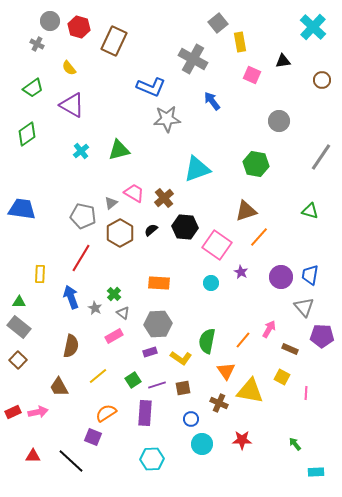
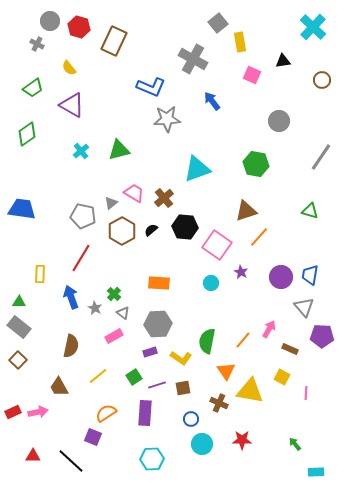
brown hexagon at (120, 233): moved 2 px right, 2 px up
green square at (133, 380): moved 1 px right, 3 px up
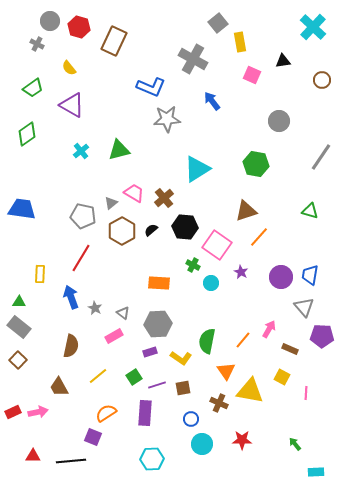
cyan triangle at (197, 169): rotated 12 degrees counterclockwise
green cross at (114, 294): moved 79 px right, 29 px up; rotated 16 degrees counterclockwise
black line at (71, 461): rotated 48 degrees counterclockwise
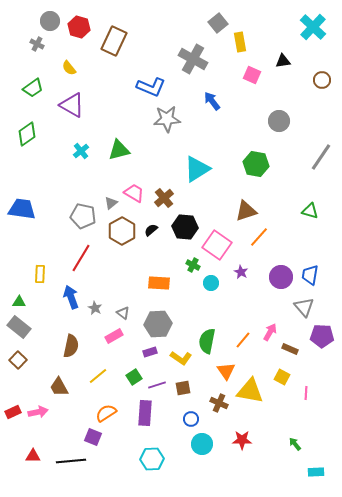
pink arrow at (269, 329): moved 1 px right, 3 px down
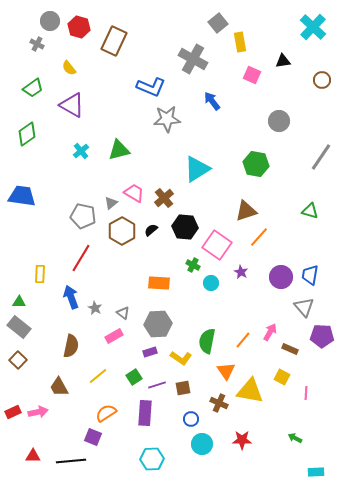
blue trapezoid at (22, 209): moved 13 px up
green arrow at (295, 444): moved 6 px up; rotated 24 degrees counterclockwise
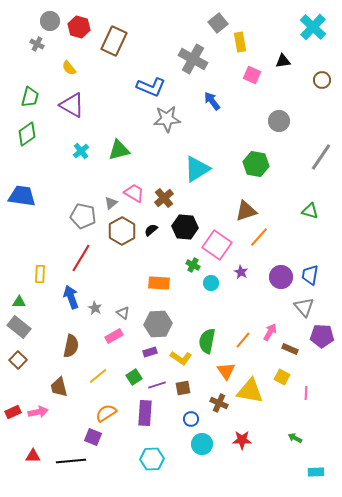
green trapezoid at (33, 88): moved 3 px left, 9 px down; rotated 40 degrees counterclockwise
brown trapezoid at (59, 387): rotated 15 degrees clockwise
